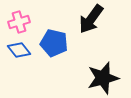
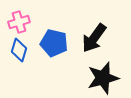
black arrow: moved 3 px right, 19 px down
blue diamond: rotated 55 degrees clockwise
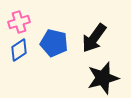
blue diamond: rotated 40 degrees clockwise
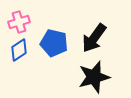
black star: moved 9 px left, 1 px up
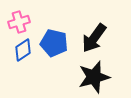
blue diamond: moved 4 px right
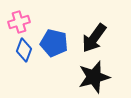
blue diamond: moved 1 px right; rotated 35 degrees counterclockwise
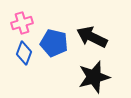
pink cross: moved 3 px right, 1 px down
black arrow: moved 2 px left, 1 px up; rotated 80 degrees clockwise
blue diamond: moved 3 px down
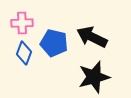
pink cross: rotated 15 degrees clockwise
